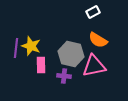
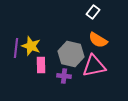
white rectangle: rotated 24 degrees counterclockwise
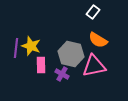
purple cross: moved 2 px left, 2 px up; rotated 24 degrees clockwise
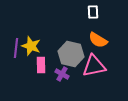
white rectangle: rotated 40 degrees counterclockwise
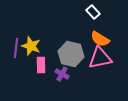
white rectangle: rotated 40 degrees counterclockwise
orange semicircle: moved 2 px right, 1 px up
pink triangle: moved 6 px right, 8 px up
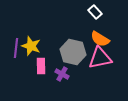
white rectangle: moved 2 px right
gray hexagon: moved 2 px right, 2 px up
pink rectangle: moved 1 px down
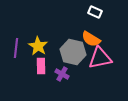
white rectangle: rotated 24 degrees counterclockwise
orange semicircle: moved 9 px left
yellow star: moved 7 px right; rotated 12 degrees clockwise
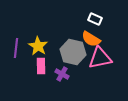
white rectangle: moved 7 px down
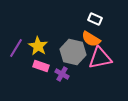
purple line: rotated 24 degrees clockwise
pink rectangle: rotated 70 degrees counterclockwise
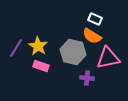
orange semicircle: moved 1 px right, 3 px up
pink triangle: moved 8 px right
purple cross: moved 25 px right, 4 px down; rotated 24 degrees counterclockwise
